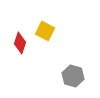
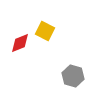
red diamond: rotated 50 degrees clockwise
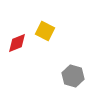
red diamond: moved 3 px left
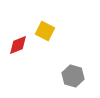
red diamond: moved 1 px right, 2 px down
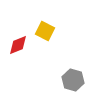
gray hexagon: moved 4 px down
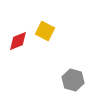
red diamond: moved 4 px up
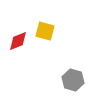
yellow square: rotated 12 degrees counterclockwise
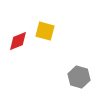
gray hexagon: moved 6 px right, 3 px up
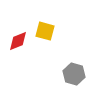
gray hexagon: moved 5 px left, 3 px up
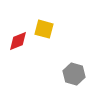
yellow square: moved 1 px left, 2 px up
